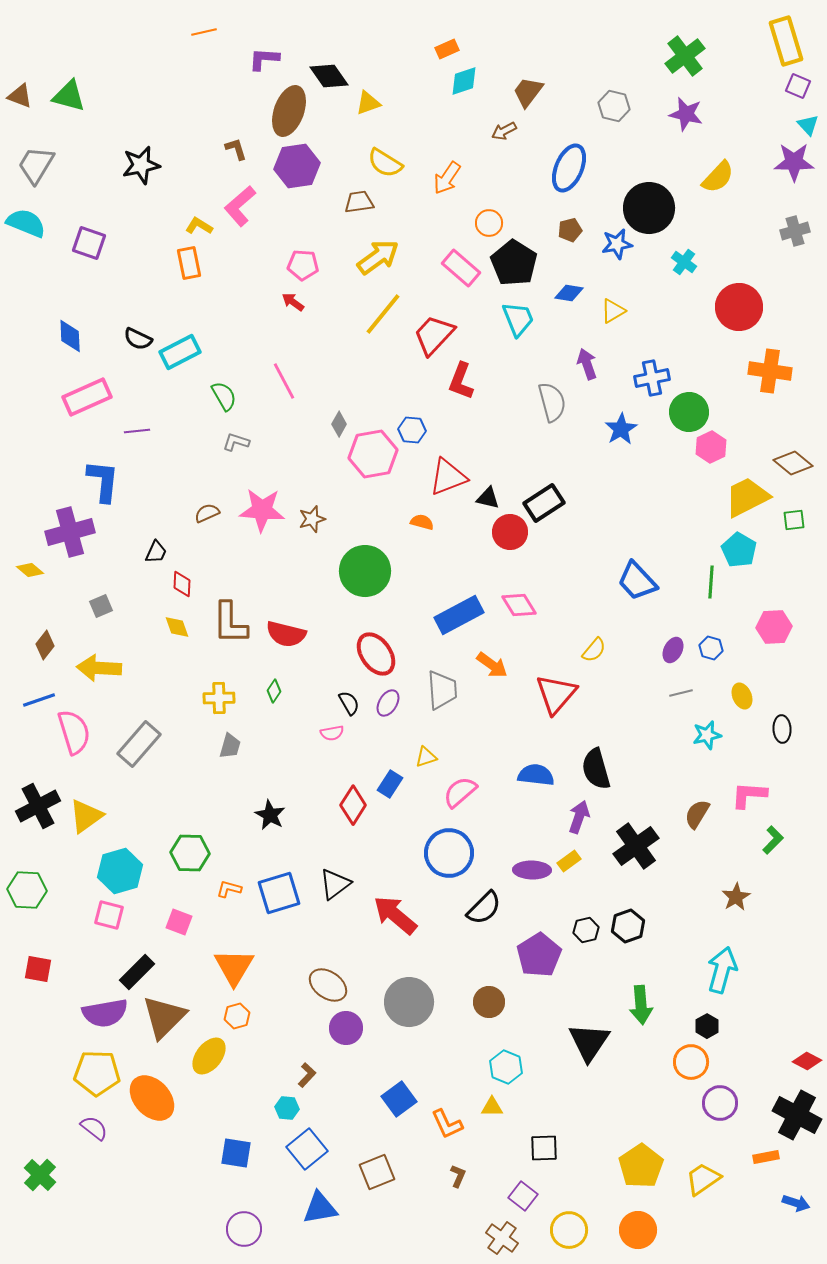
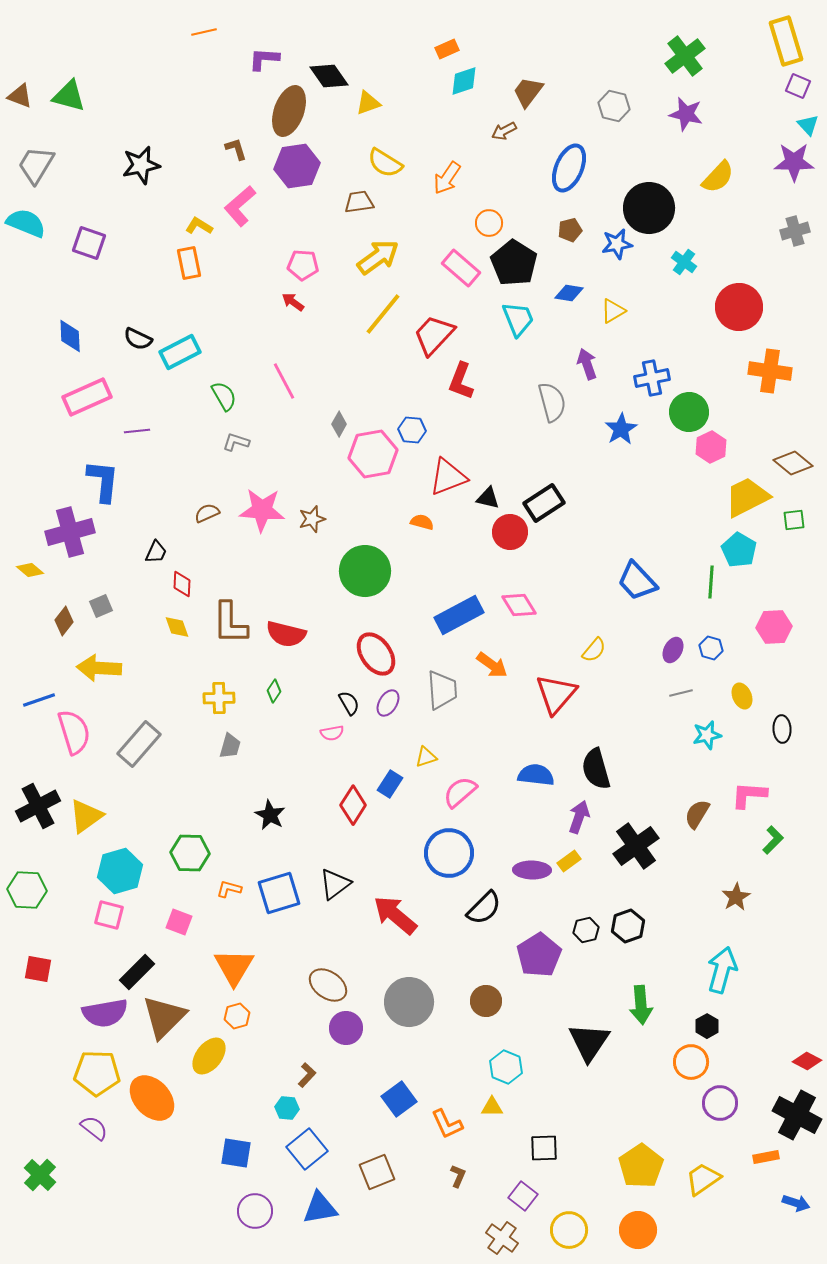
brown diamond at (45, 645): moved 19 px right, 24 px up
brown circle at (489, 1002): moved 3 px left, 1 px up
purple circle at (244, 1229): moved 11 px right, 18 px up
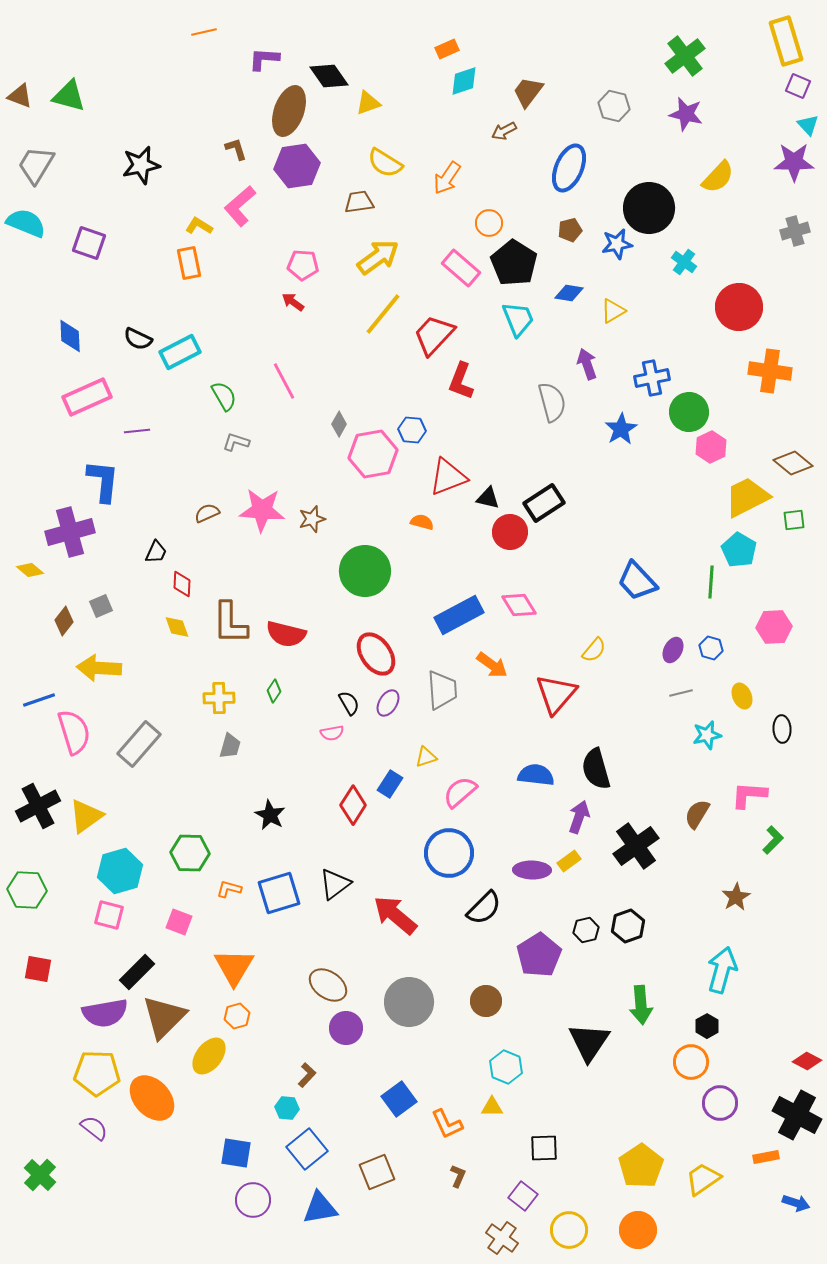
purple circle at (255, 1211): moved 2 px left, 11 px up
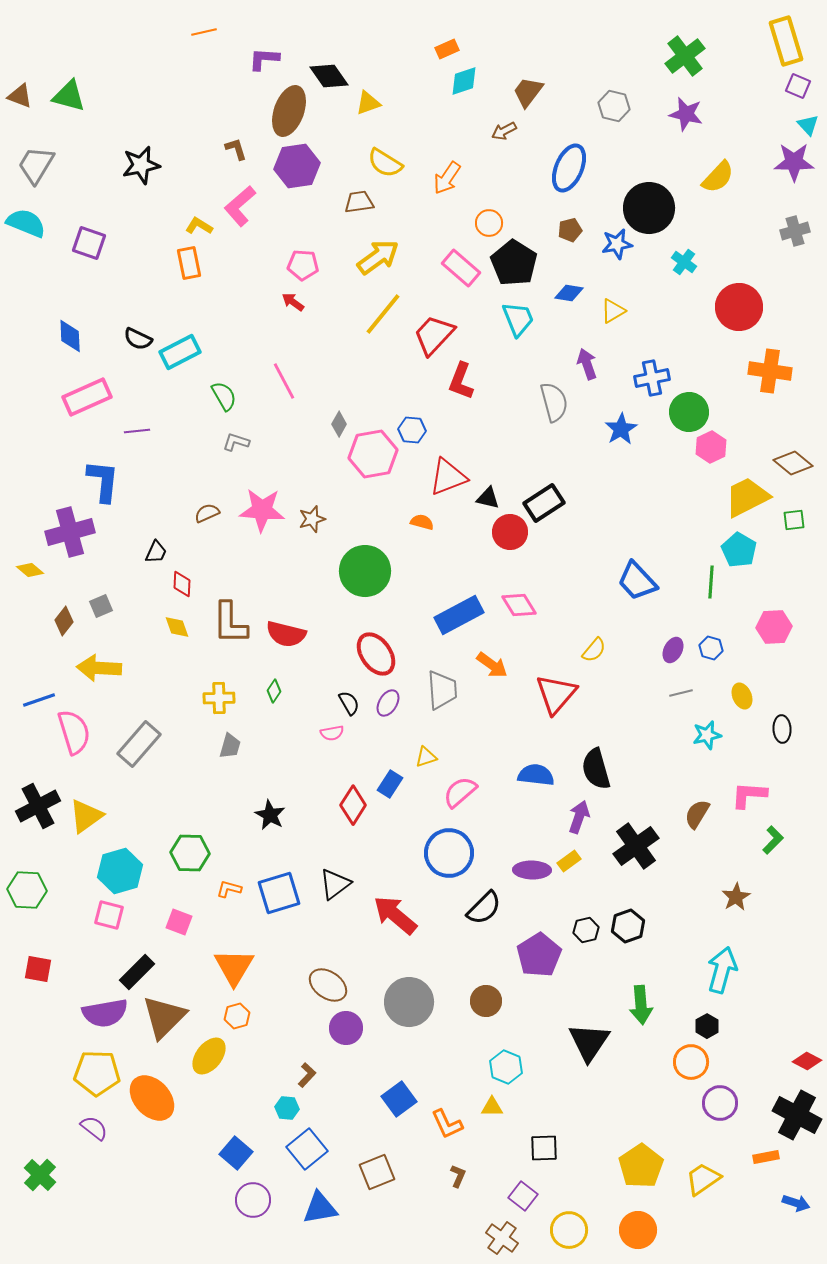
gray semicircle at (552, 402): moved 2 px right
blue square at (236, 1153): rotated 32 degrees clockwise
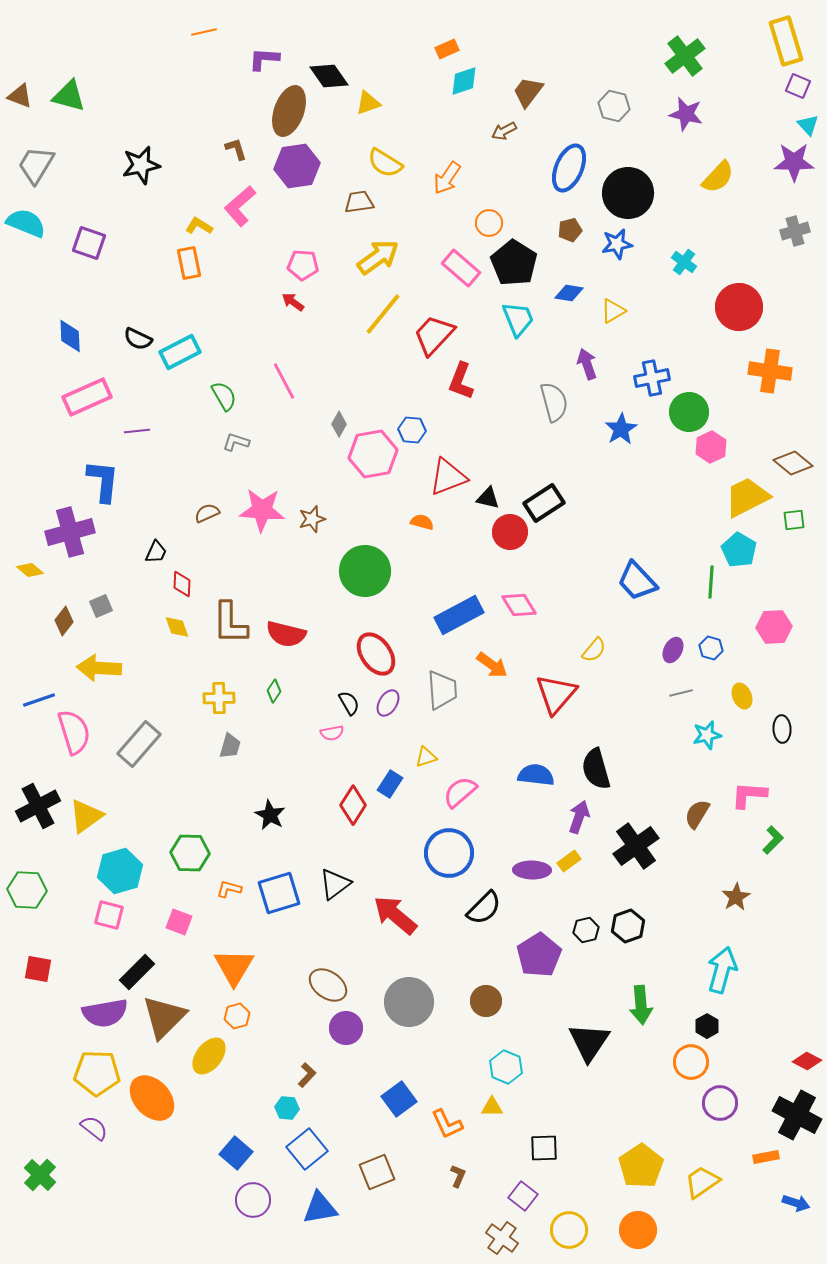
black circle at (649, 208): moved 21 px left, 15 px up
yellow trapezoid at (703, 1179): moved 1 px left, 3 px down
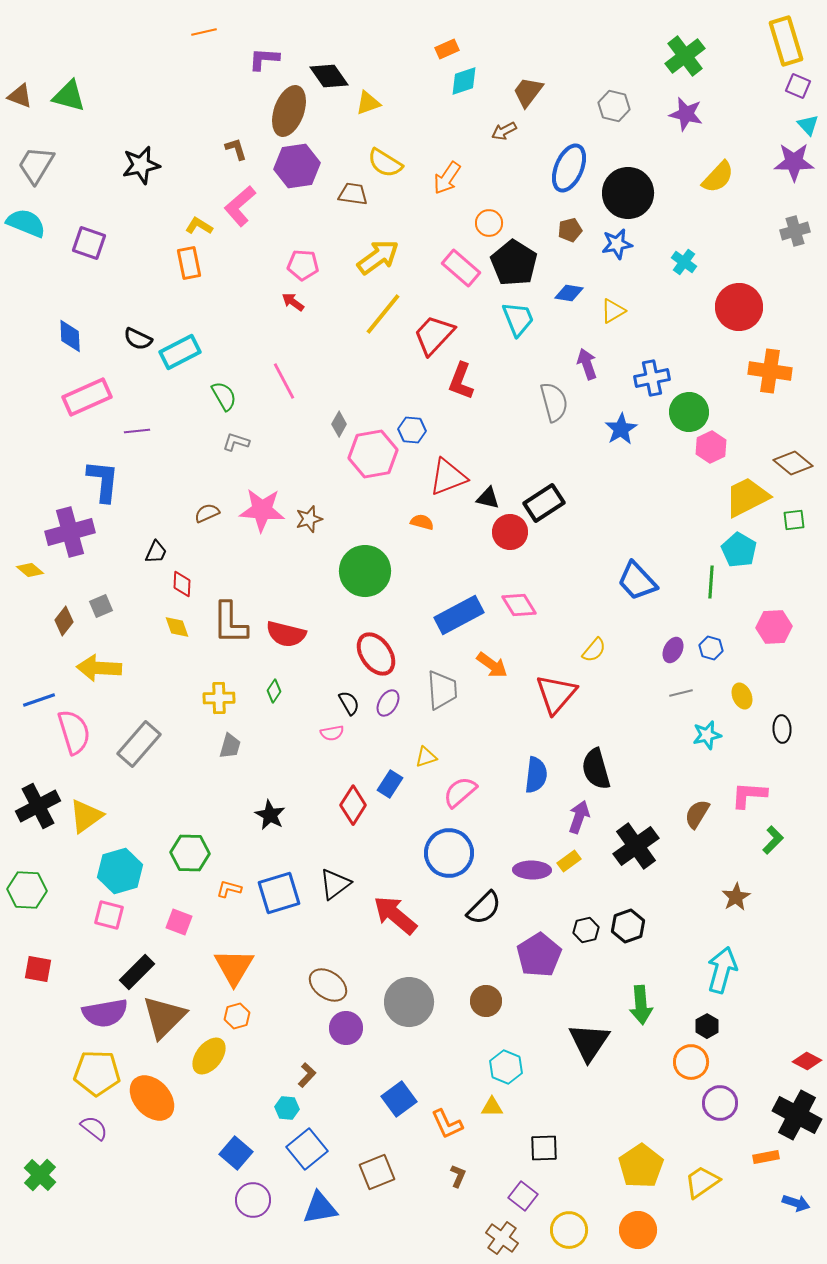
brown trapezoid at (359, 202): moved 6 px left, 8 px up; rotated 16 degrees clockwise
brown star at (312, 519): moved 3 px left
blue semicircle at (536, 775): rotated 90 degrees clockwise
